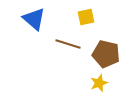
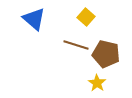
yellow square: rotated 36 degrees counterclockwise
brown line: moved 8 px right, 1 px down
yellow star: moved 2 px left; rotated 18 degrees counterclockwise
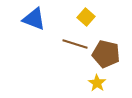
blue triangle: rotated 20 degrees counterclockwise
brown line: moved 1 px left, 1 px up
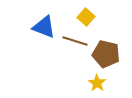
blue triangle: moved 10 px right, 8 px down
brown line: moved 3 px up
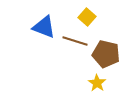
yellow square: moved 1 px right
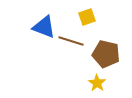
yellow square: rotated 30 degrees clockwise
brown line: moved 4 px left
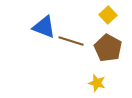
yellow square: moved 21 px right, 2 px up; rotated 24 degrees counterclockwise
brown pentagon: moved 2 px right, 6 px up; rotated 16 degrees clockwise
yellow star: rotated 18 degrees counterclockwise
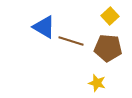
yellow square: moved 2 px right, 1 px down
blue triangle: rotated 10 degrees clockwise
brown pentagon: rotated 24 degrees counterclockwise
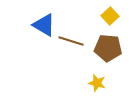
blue triangle: moved 2 px up
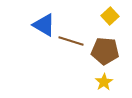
brown pentagon: moved 3 px left, 3 px down
yellow star: moved 7 px right, 1 px up; rotated 24 degrees clockwise
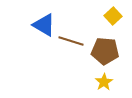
yellow square: moved 3 px right
